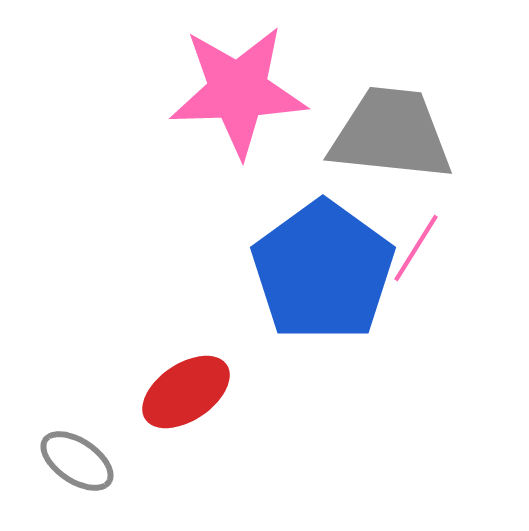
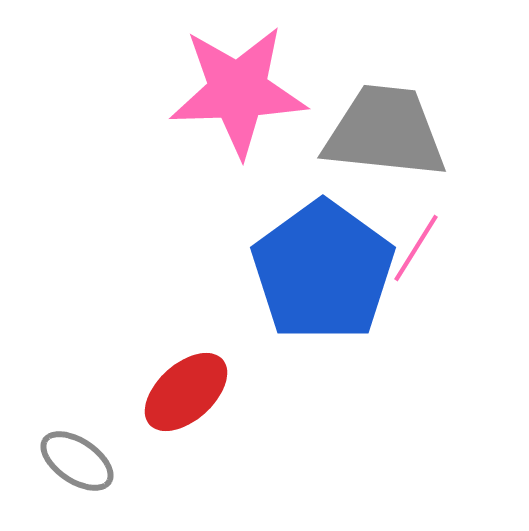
gray trapezoid: moved 6 px left, 2 px up
red ellipse: rotated 8 degrees counterclockwise
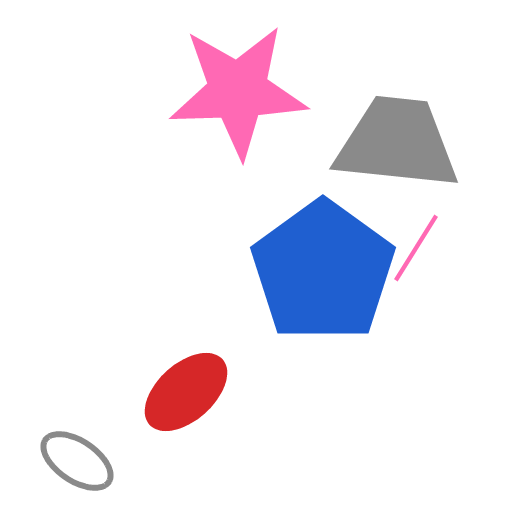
gray trapezoid: moved 12 px right, 11 px down
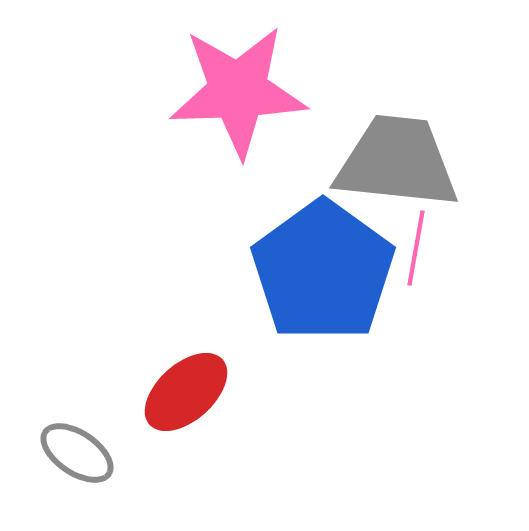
gray trapezoid: moved 19 px down
pink line: rotated 22 degrees counterclockwise
gray ellipse: moved 8 px up
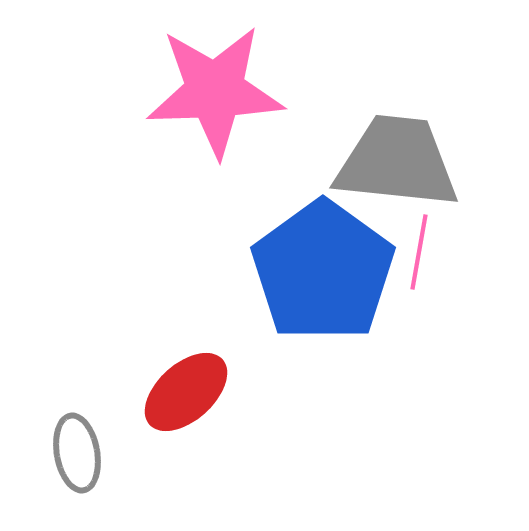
pink star: moved 23 px left
pink line: moved 3 px right, 4 px down
gray ellipse: rotated 46 degrees clockwise
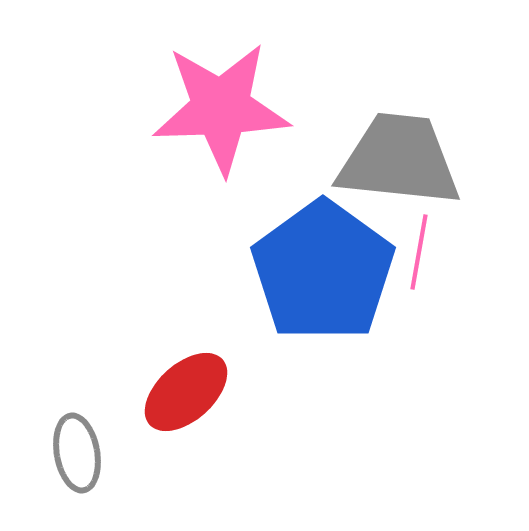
pink star: moved 6 px right, 17 px down
gray trapezoid: moved 2 px right, 2 px up
